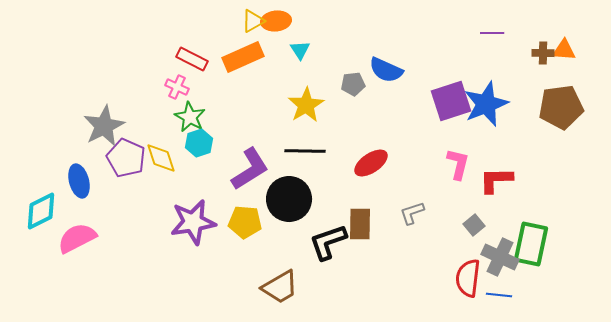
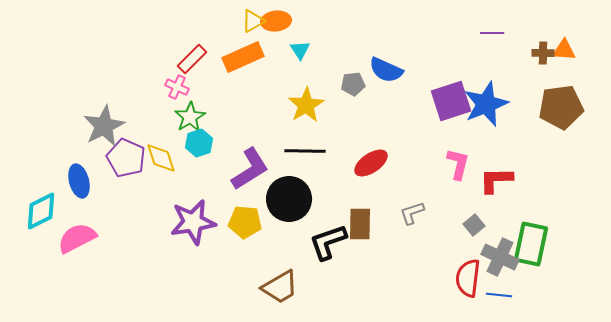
red rectangle: rotated 72 degrees counterclockwise
green star: rotated 12 degrees clockwise
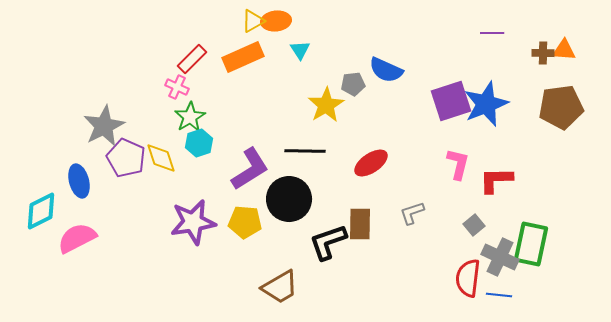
yellow star: moved 20 px right
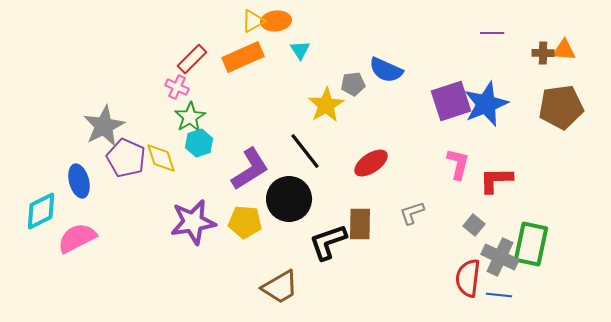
black line: rotated 51 degrees clockwise
gray square: rotated 10 degrees counterclockwise
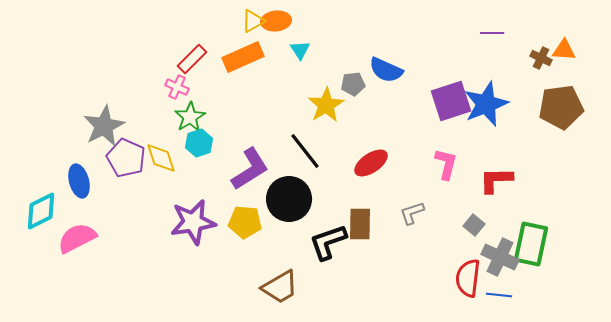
brown cross: moved 2 px left, 5 px down; rotated 25 degrees clockwise
pink L-shape: moved 12 px left
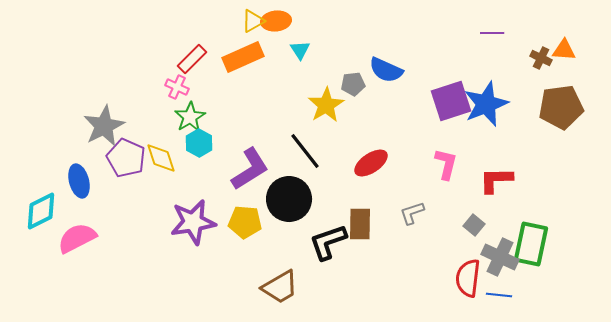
cyan hexagon: rotated 12 degrees counterclockwise
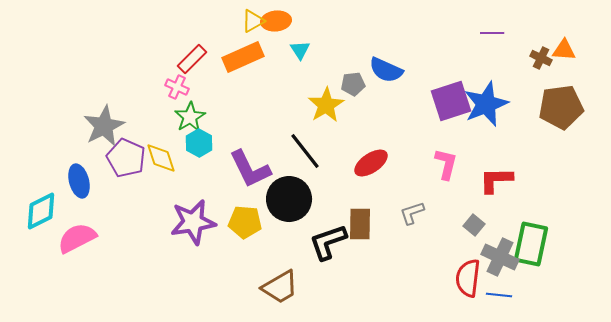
purple L-shape: rotated 96 degrees clockwise
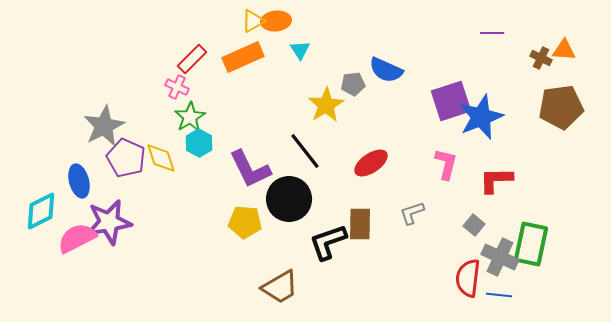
blue star: moved 5 px left, 13 px down
purple star: moved 84 px left
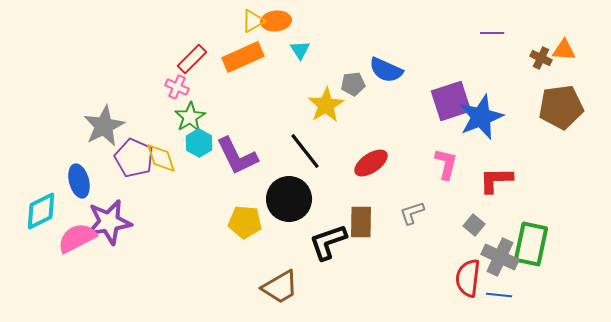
purple pentagon: moved 8 px right
purple L-shape: moved 13 px left, 13 px up
brown rectangle: moved 1 px right, 2 px up
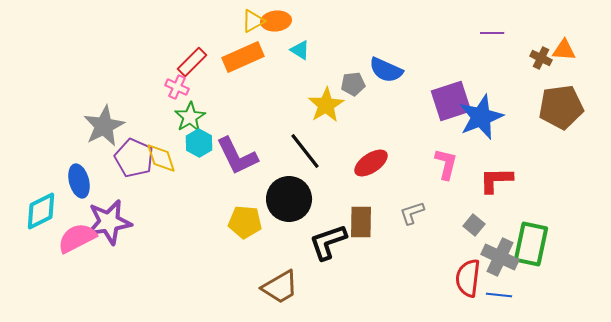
cyan triangle: rotated 25 degrees counterclockwise
red rectangle: moved 3 px down
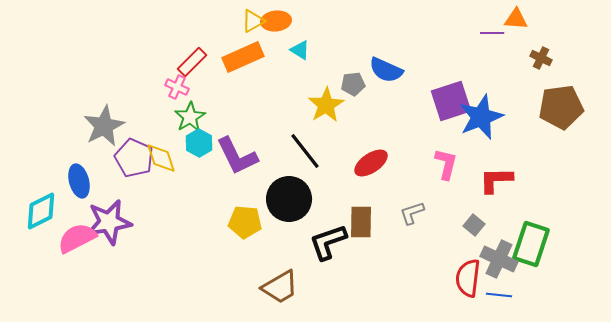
orange triangle: moved 48 px left, 31 px up
green rectangle: rotated 6 degrees clockwise
gray cross: moved 1 px left, 2 px down
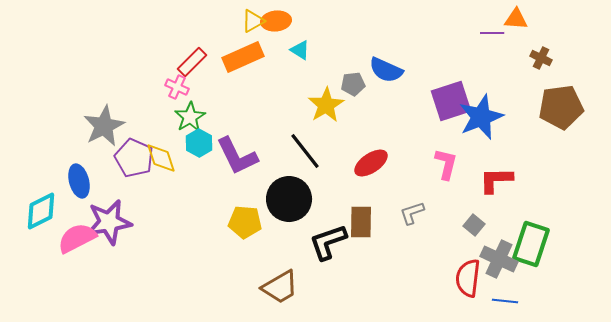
blue line: moved 6 px right, 6 px down
